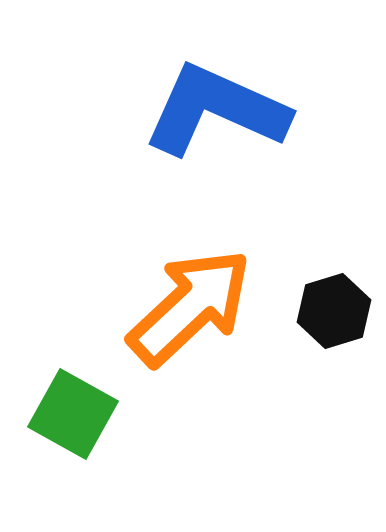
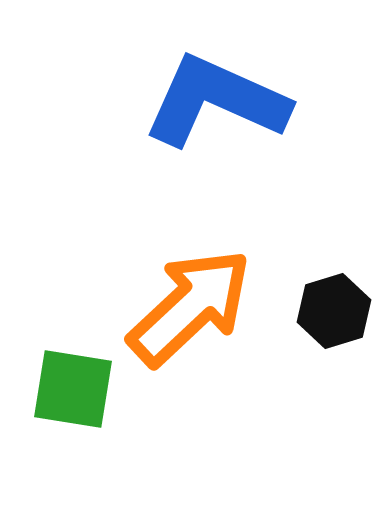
blue L-shape: moved 9 px up
green square: moved 25 px up; rotated 20 degrees counterclockwise
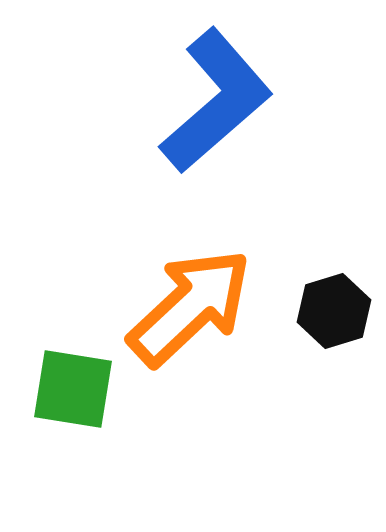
blue L-shape: rotated 115 degrees clockwise
